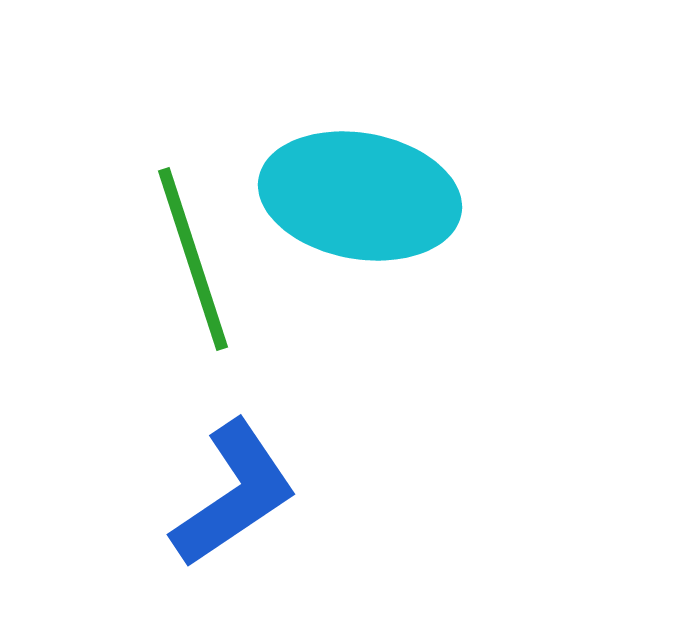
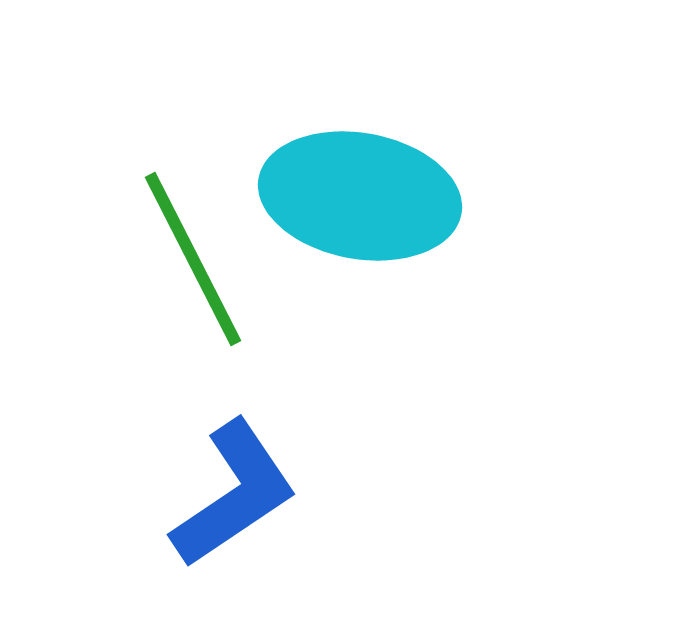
green line: rotated 9 degrees counterclockwise
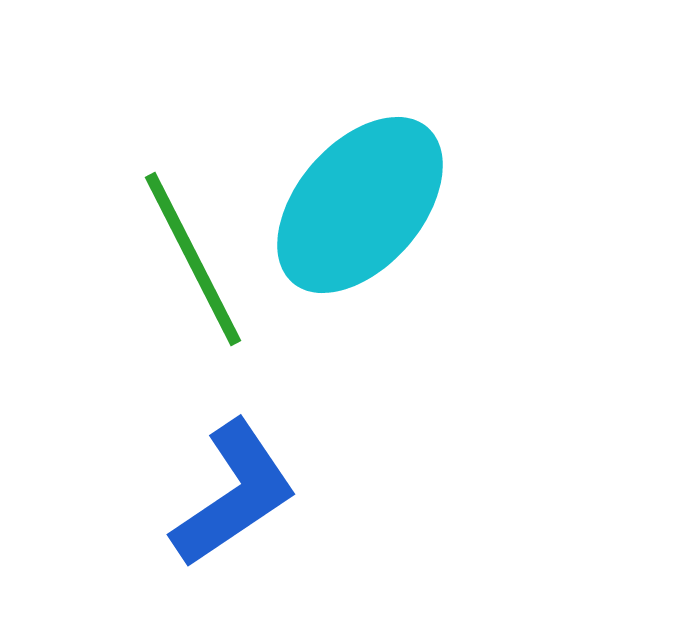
cyan ellipse: moved 9 px down; rotated 59 degrees counterclockwise
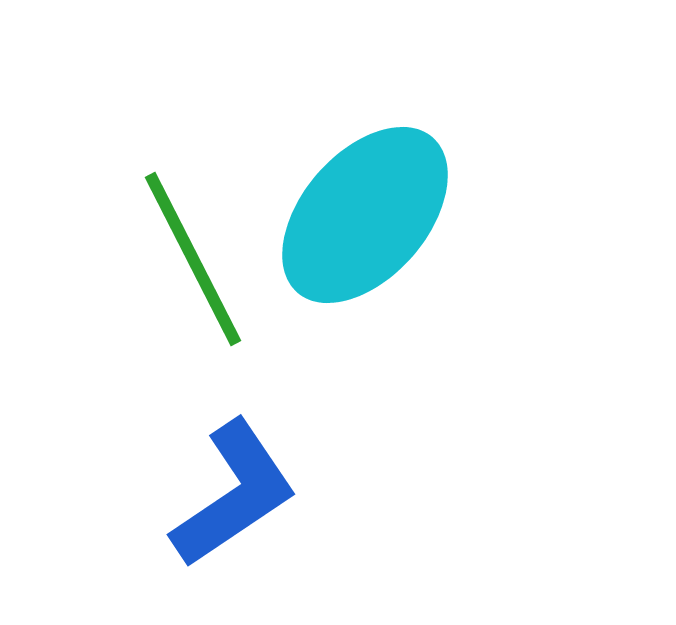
cyan ellipse: moved 5 px right, 10 px down
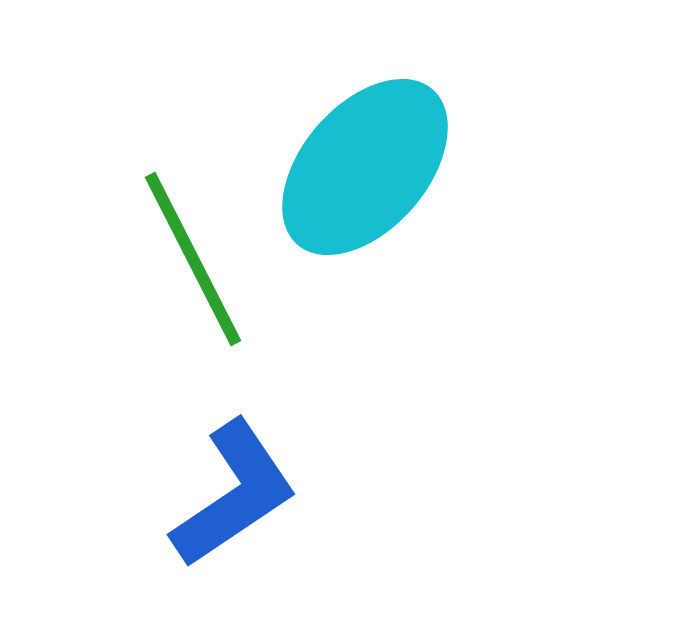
cyan ellipse: moved 48 px up
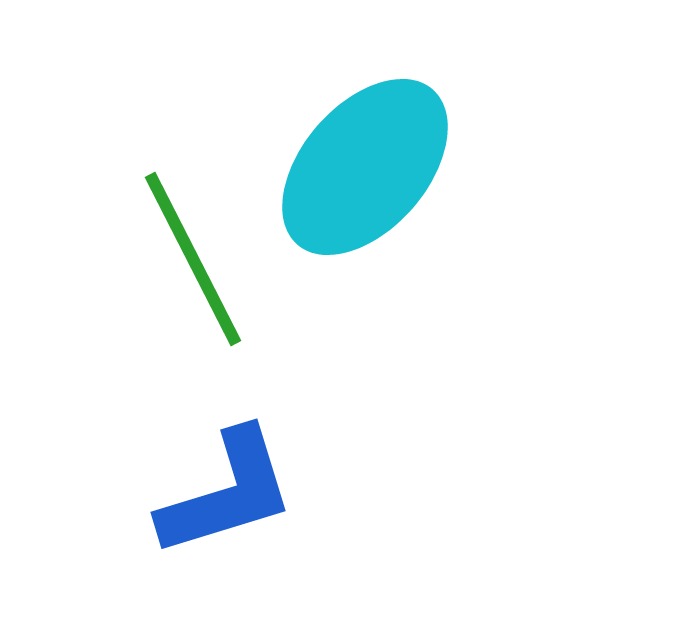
blue L-shape: moved 7 px left, 1 px up; rotated 17 degrees clockwise
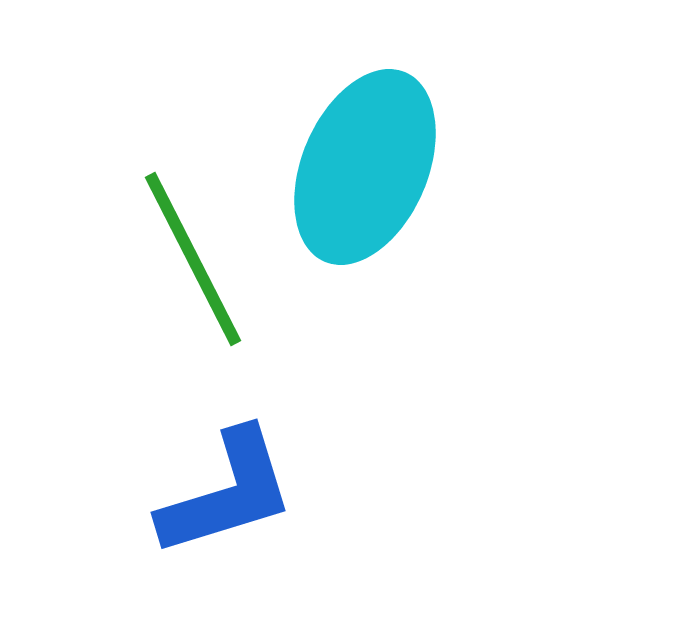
cyan ellipse: rotated 18 degrees counterclockwise
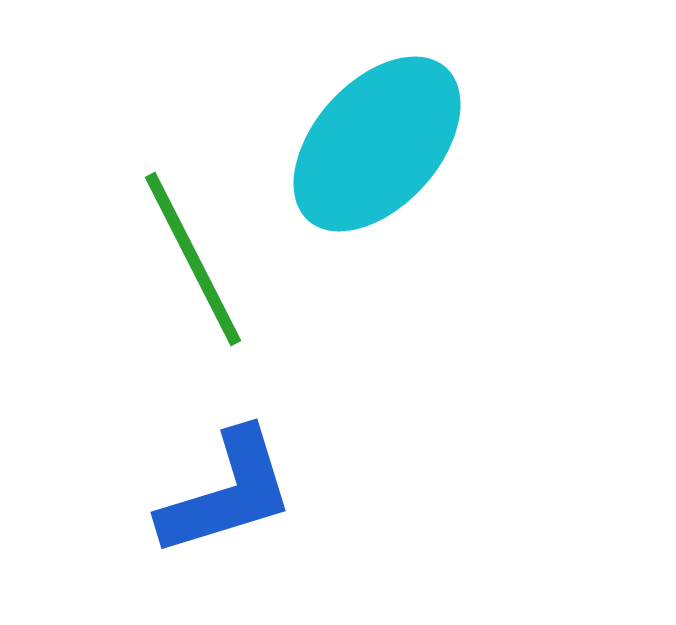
cyan ellipse: moved 12 px right, 23 px up; rotated 19 degrees clockwise
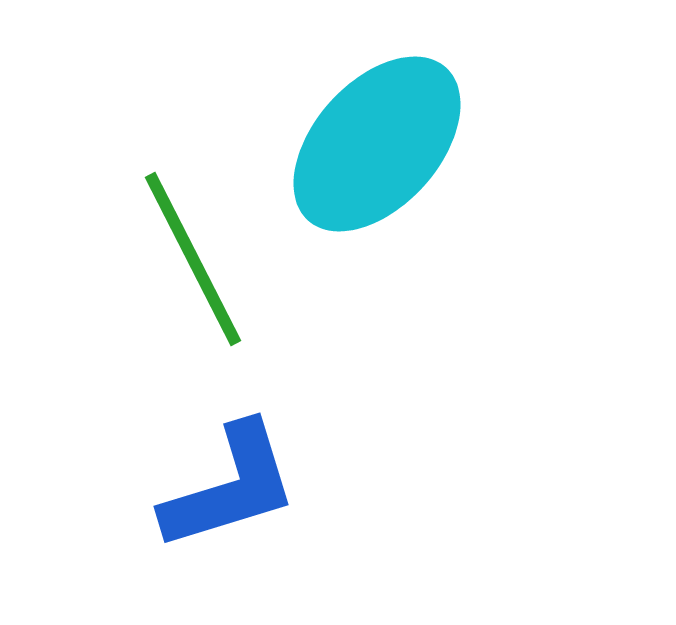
blue L-shape: moved 3 px right, 6 px up
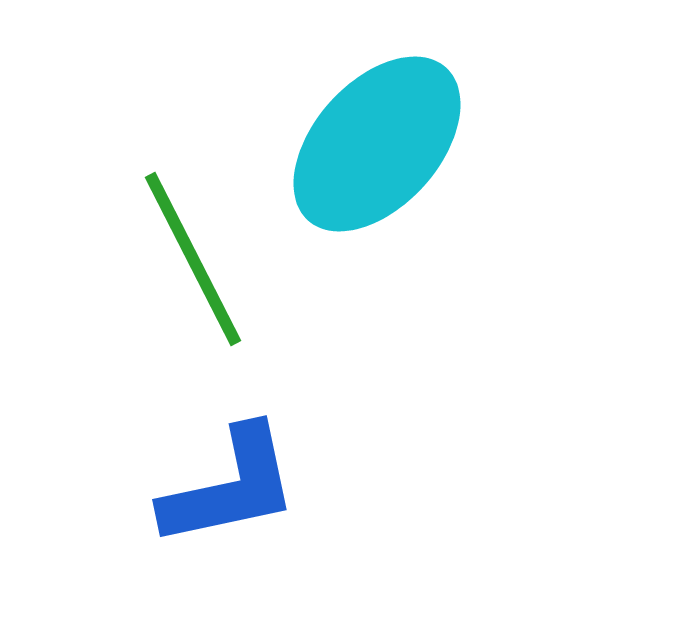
blue L-shape: rotated 5 degrees clockwise
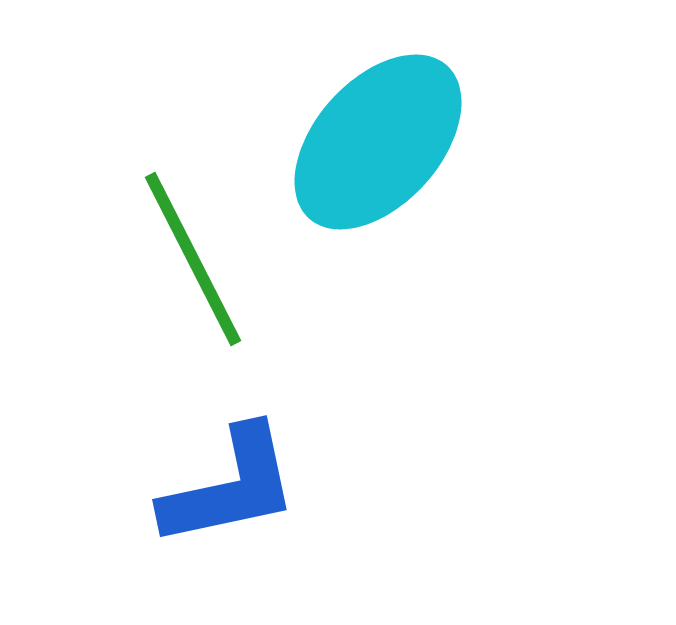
cyan ellipse: moved 1 px right, 2 px up
